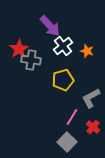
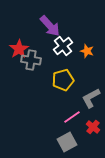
pink line: rotated 24 degrees clockwise
gray square: rotated 18 degrees clockwise
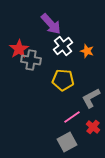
purple arrow: moved 1 px right, 2 px up
yellow pentagon: rotated 20 degrees clockwise
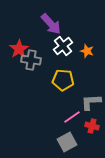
gray L-shape: moved 4 px down; rotated 25 degrees clockwise
red cross: moved 1 px left, 1 px up; rotated 24 degrees counterclockwise
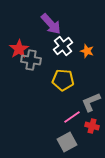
gray L-shape: rotated 20 degrees counterclockwise
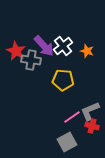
purple arrow: moved 7 px left, 22 px down
red star: moved 3 px left, 2 px down; rotated 12 degrees counterclockwise
gray L-shape: moved 1 px left, 9 px down
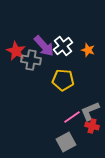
orange star: moved 1 px right, 1 px up
gray square: moved 1 px left
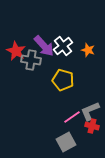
yellow pentagon: rotated 10 degrees clockwise
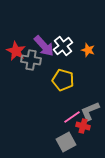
red cross: moved 9 px left
